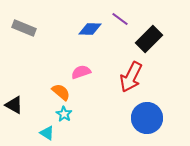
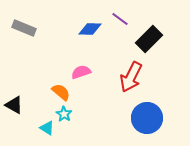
cyan triangle: moved 5 px up
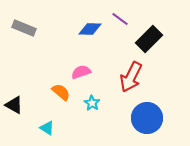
cyan star: moved 28 px right, 11 px up
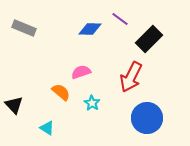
black triangle: rotated 18 degrees clockwise
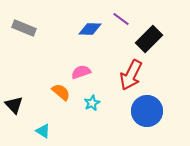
purple line: moved 1 px right
red arrow: moved 2 px up
cyan star: rotated 14 degrees clockwise
blue circle: moved 7 px up
cyan triangle: moved 4 px left, 3 px down
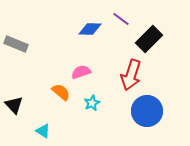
gray rectangle: moved 8 px left, 16 px down
red arrow: rotated 8 degrees counterclockwise
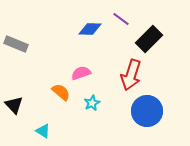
pink semicircle: moved 1 px down
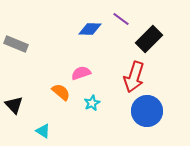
red arrow: moved 3 px right, 2 px down
